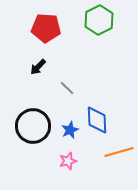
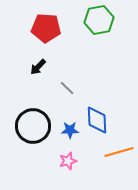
green hexagon: rotated 16 degrees clockwise
blue star: rotated 24 degrees clockwise
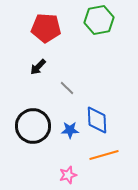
orange line: moved 15 px left, 3 px down
pink star: moved 14 px down
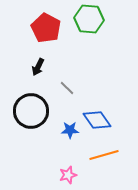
green hexagon: moved 10 px left, 1 px up; rotated 16 degrees clockwise
red pentagon: rotated 24 degrees clockwise
black arrow: rotated 18 degrees counterclockwise
blue diamond: rotated 32 degrees counterclockwise
black circle: moved 2 px left, 15 px up
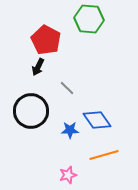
red pentagon: moved 12 px down
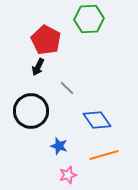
green hexagon: rotated 8 degrees counterclockwise
blue star: moved 11 px left, 16 px down; rotated 18 degrees clockwise
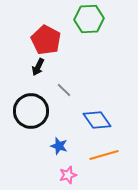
gray line: moved 3 px left, 2 px down
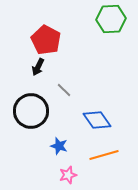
green hexagon: moved 22 px right
